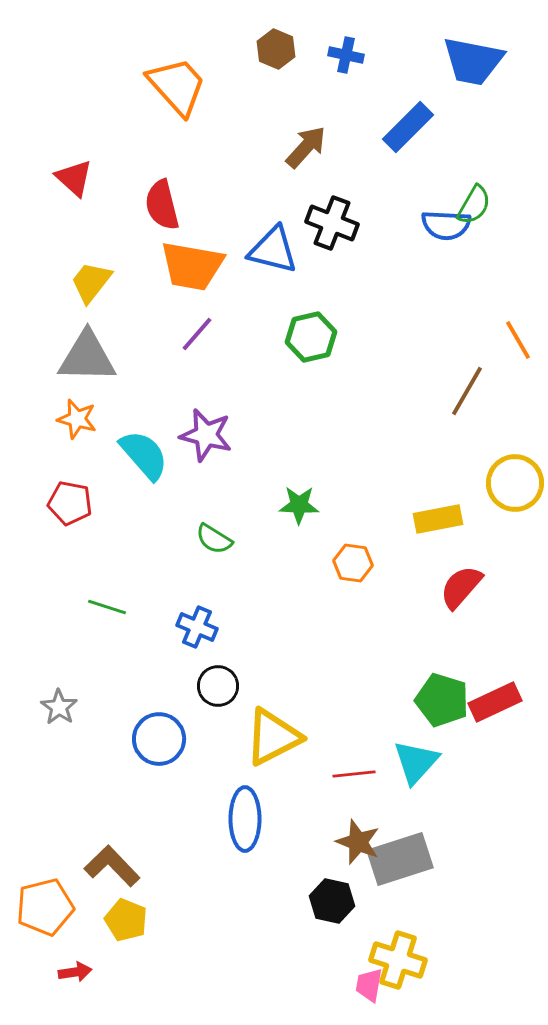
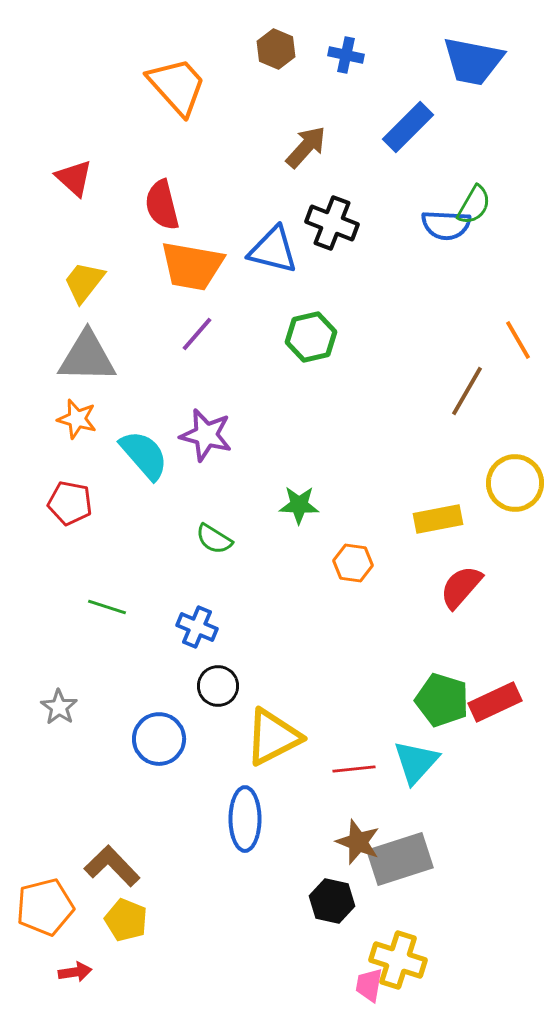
yellow trapezoid at (91, 282): moved 7 px left
red line at (354, 774): moved 5 px up
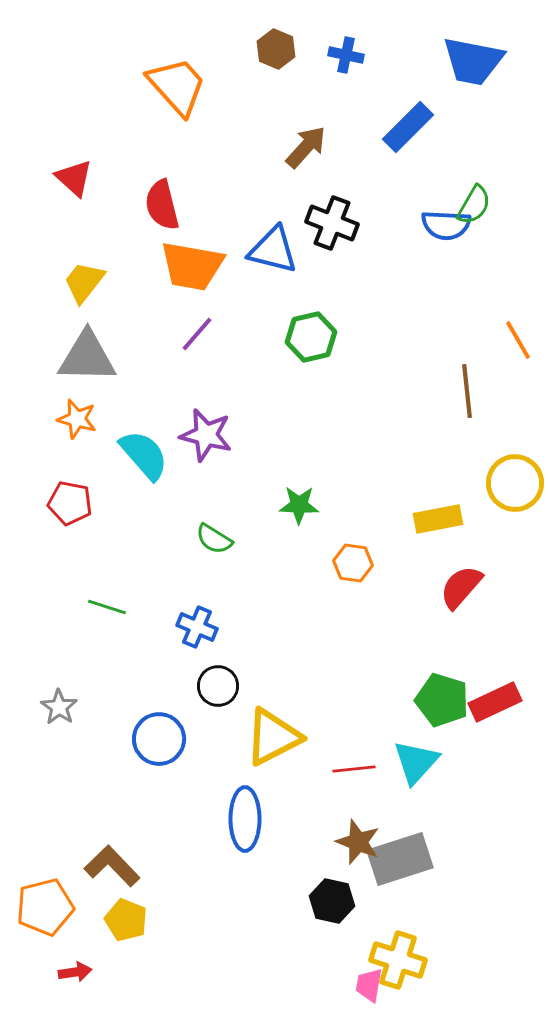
brown line at (467, 391): rotated 36 degrees counterclockwise
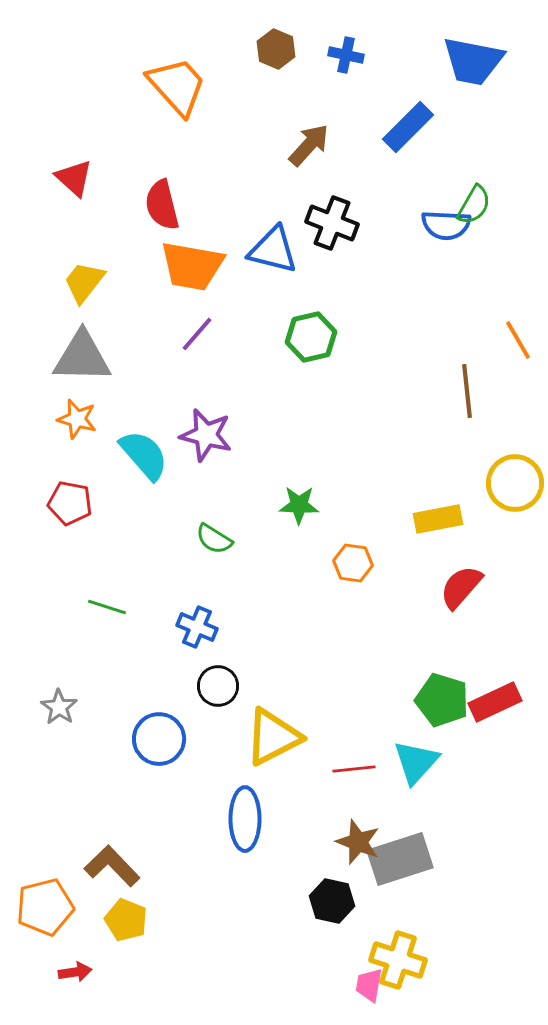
brown arrow at (306, 147): moved 3 px right, 2 px up
gray triangle at (87, 357): moved 5 px left
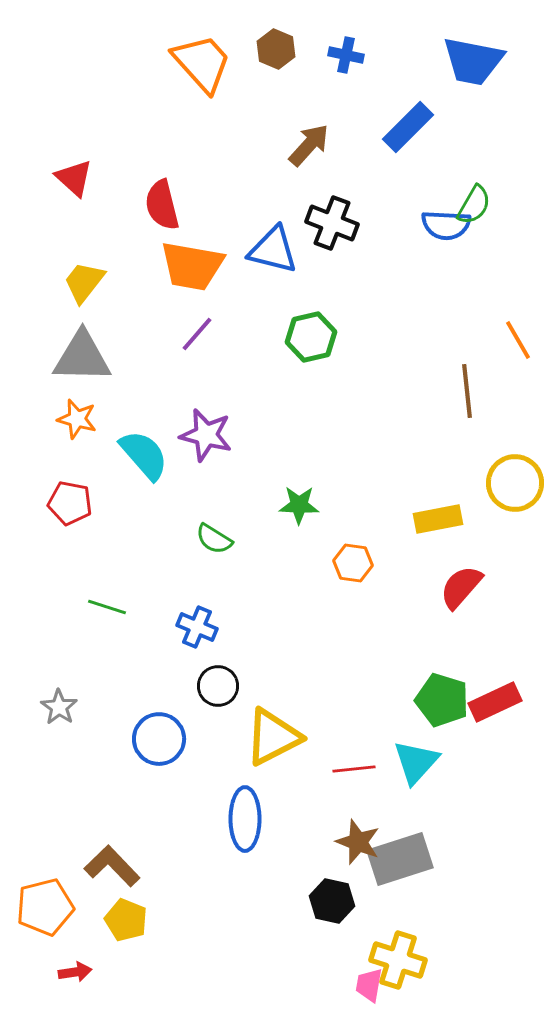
orange trapezoid at (177, 86): moved 25 px right, 23 px up
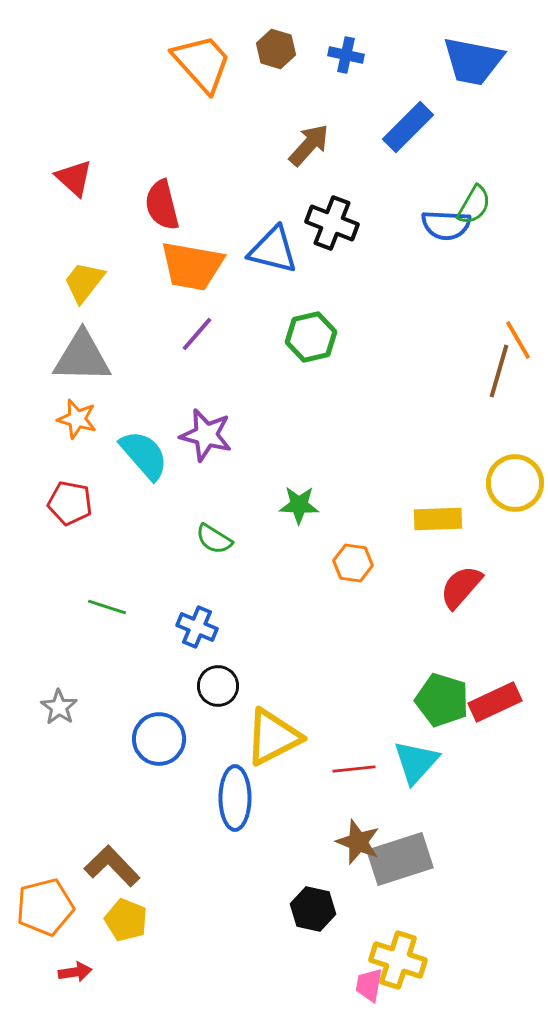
brown hexagon at (276, 49): rotated 6 degrees counterclockwise
brown line at (467, 391): moved 32 px right, 20 px up; rotated 22 degrees clockwise
yellow rectangle at (438, 519): rotated 9 degrees clockwise
blue ellipse at (245, 819): moved 10 px left, 21 px up
black hexagon at (332, 901): moved 19 px left, 8 px down
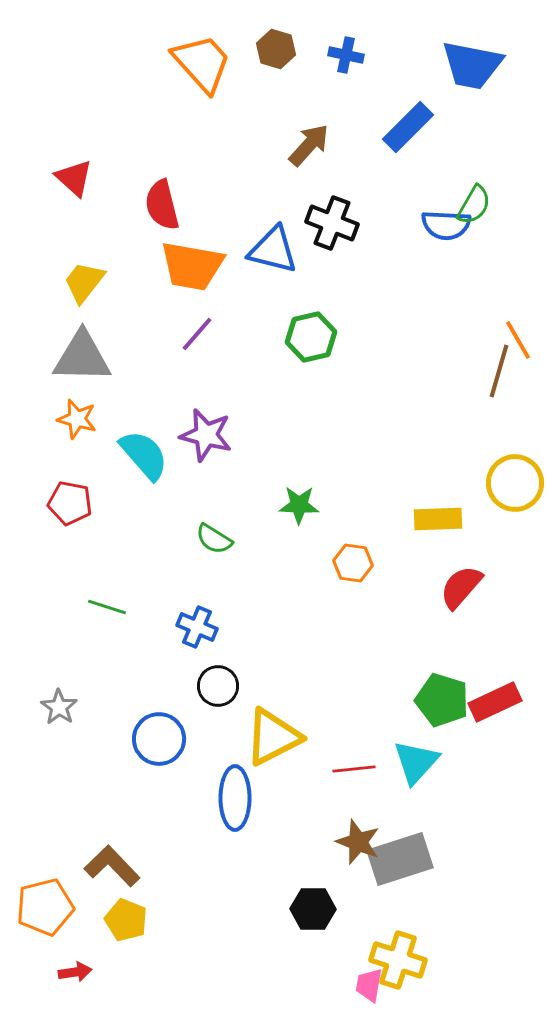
blue trapezoid at (473, 61): moved 1 px left, 4 px down
black hexagon at (313, 909): rotated 12 degrees counterclockwise
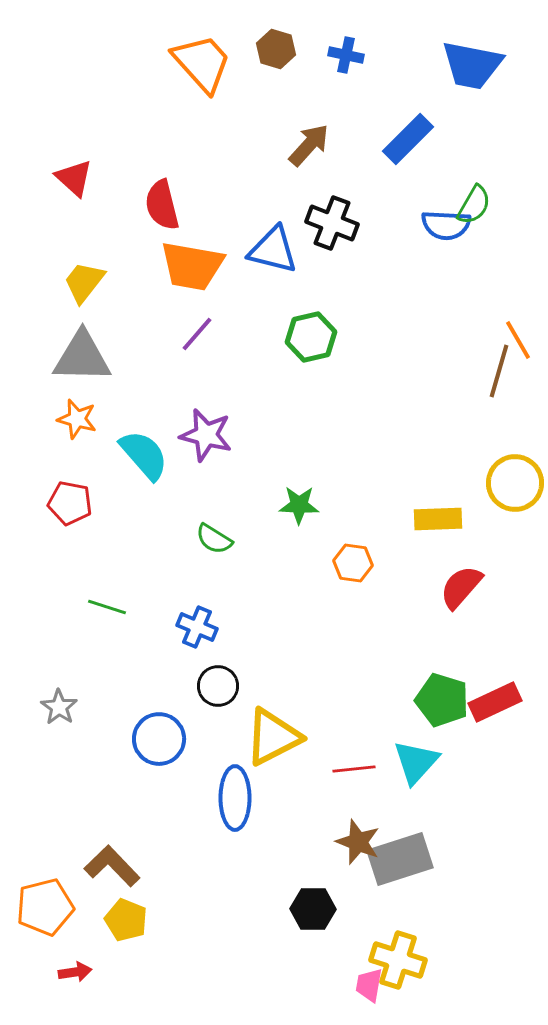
blue rectangle at (408, 127): moved 12 px down
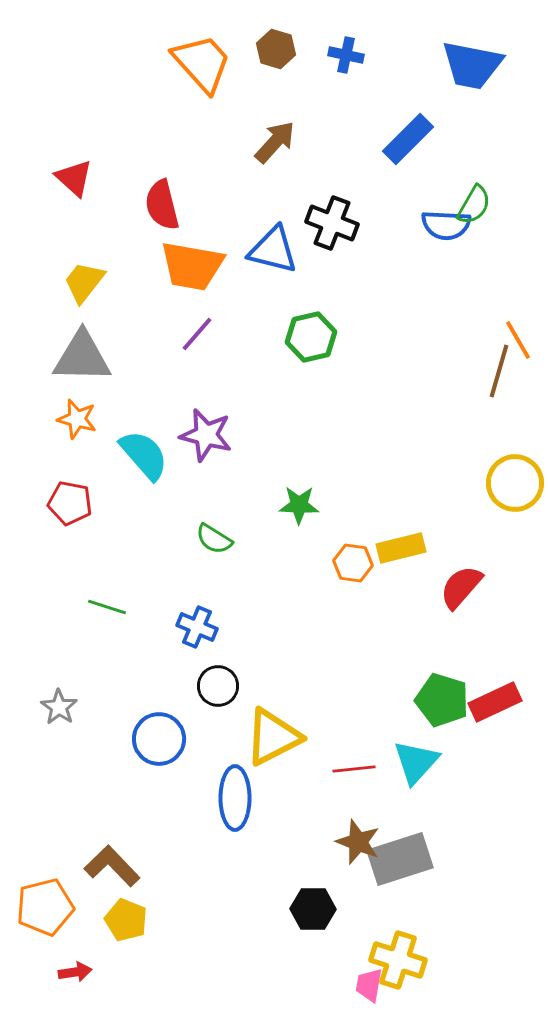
brown arrow at (309, 145): moved 34 px left, 3 px up
yellow rectangle at (438, 519): moved 37 px left, 29 px down; rotated 12 degrees counterclockwise
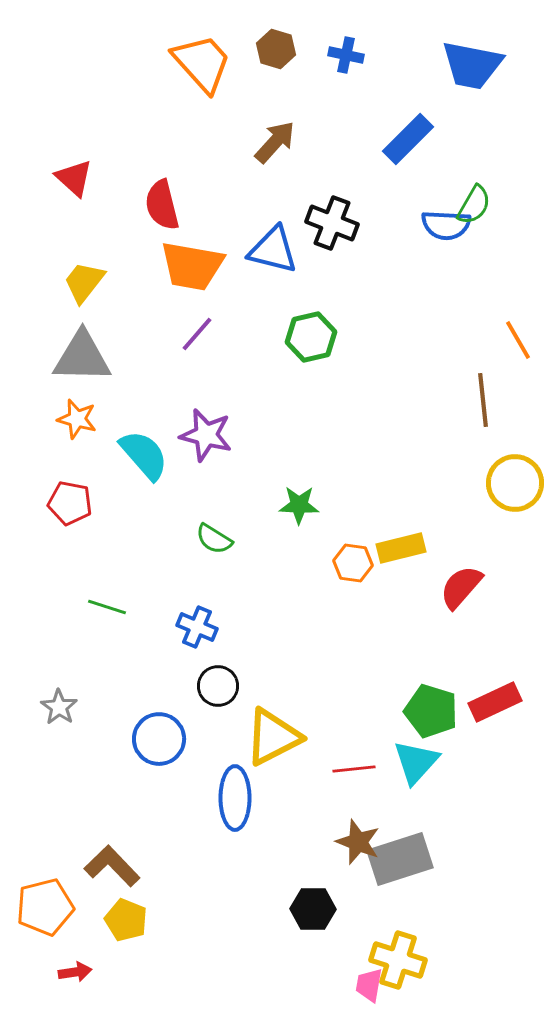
brown line at (499, 371): moved 16 px left, 29 px down; rotated 22 degrees counterclockwise
green pentagon at (442, 700): moved 11 px left, 11 px down
